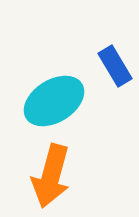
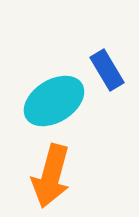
blue rectangle: moved 8 px left, 4 px down
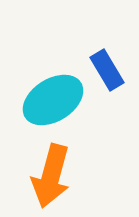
cyan ellipse: moved 1 px left, 1 px up
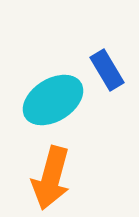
orange arrow: moved 2 px down
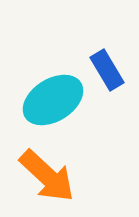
orange arrow: moved 4 px left, 2 px up; rotated 62 degrees counterclockwise
